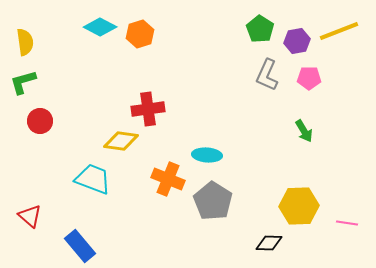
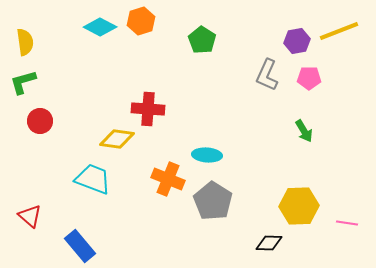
green pentagon: moved 58 px left, 11 px down
orange hexagon: moved 1 px right, 13 px up
red cross: rotated 12 degrees clockwise
yellow diamond: moved 4 px left, 2 px up
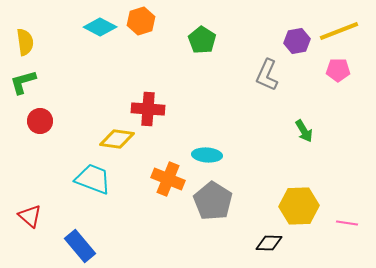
pink pentagon: moved 29 px right, 8 px up
